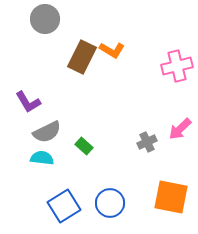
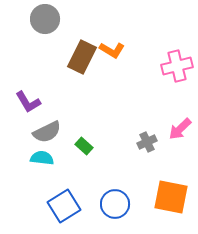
blue circle: moved 5 px right, 1 px down
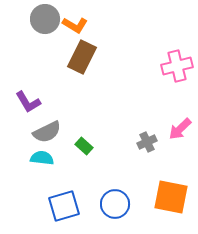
orange L-shape: moved 37 px left, 25 px up
blue square: rotated 16 degrees clockwise
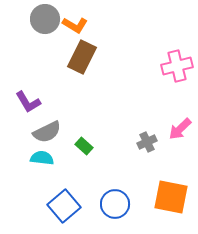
blue square: rotated 24 degrees counterclockwise
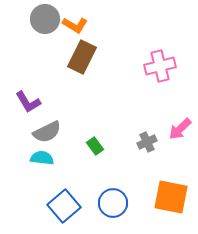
pink cross: moved 17 px left
green rectangle: moved 11 px right; rotated 12 degrees clockwise
blue circle: moved 2 px left, 1 px up
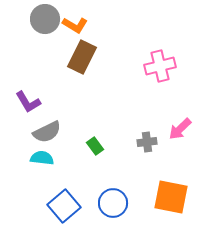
gray cross: rotated 18 degrees clockwise
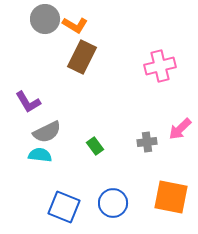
cyan semicircle: moved 2 px left, 3 px up
blue square: moved 1 px down; rotated 28 degrees counterclockwise
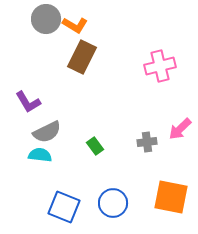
gray circle: moved 1 px right
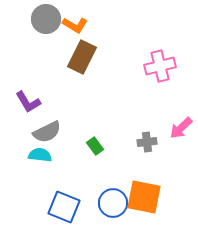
pink arrow: moved 1 px right, 1 px up
orange square: moved 27 px left
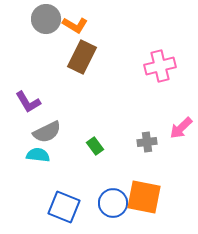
cyan semicircle: moved 2 px left
